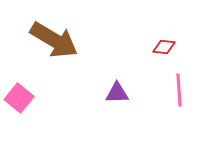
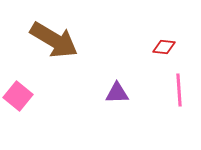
pink square: moved 1 px left, 2 px up
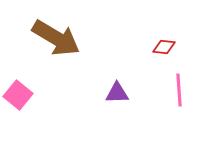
brown arrow: moved 2 px right, 2 px up
pink square: moved 1 px up
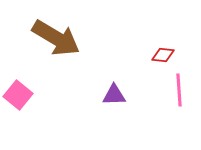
red diamond: moved 1 px left, 8 px down
purple triangle: moved 3 px left, 2 px down
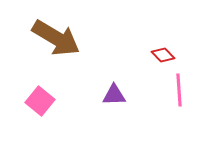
red diamond: rotated 40 degrees clockwise
pink square: moved 22 px right, 6 px down
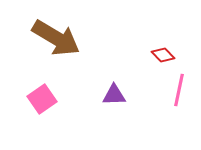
pink line: rotated 16 degrees clockwise
pink square: moved 2 px right, 2 px up; rotated 16 degrees clockwise
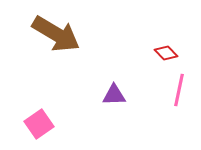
brown arrow: moved 4 px up
red diamond: moved 3 px right, 2 px up
pink square: moved 3 px left, 25 px down
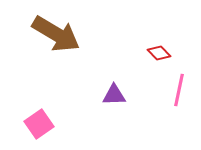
red diamond: moved 7 px left
